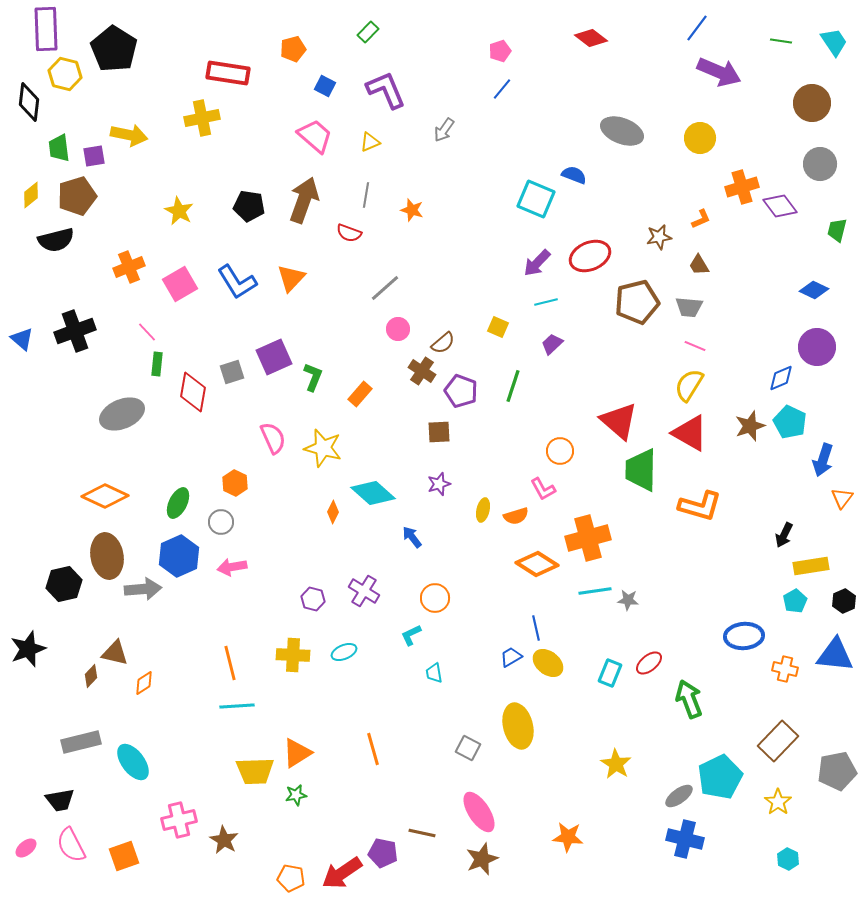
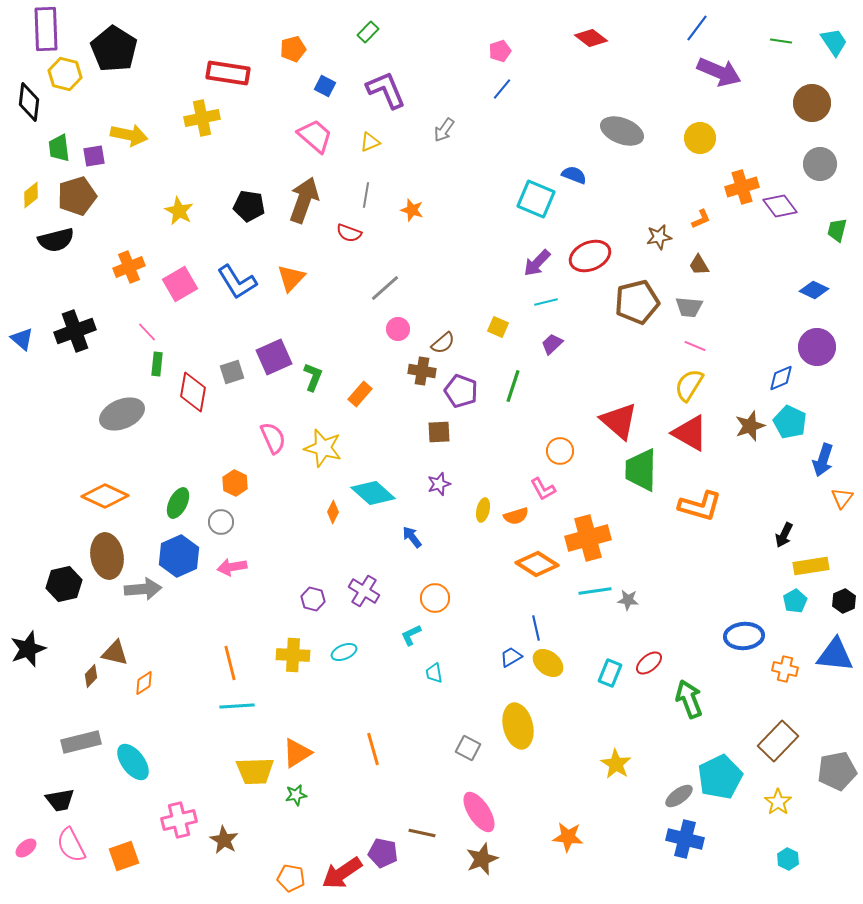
brown cross at (422, 371): rotated 24 degrees counterclockwise
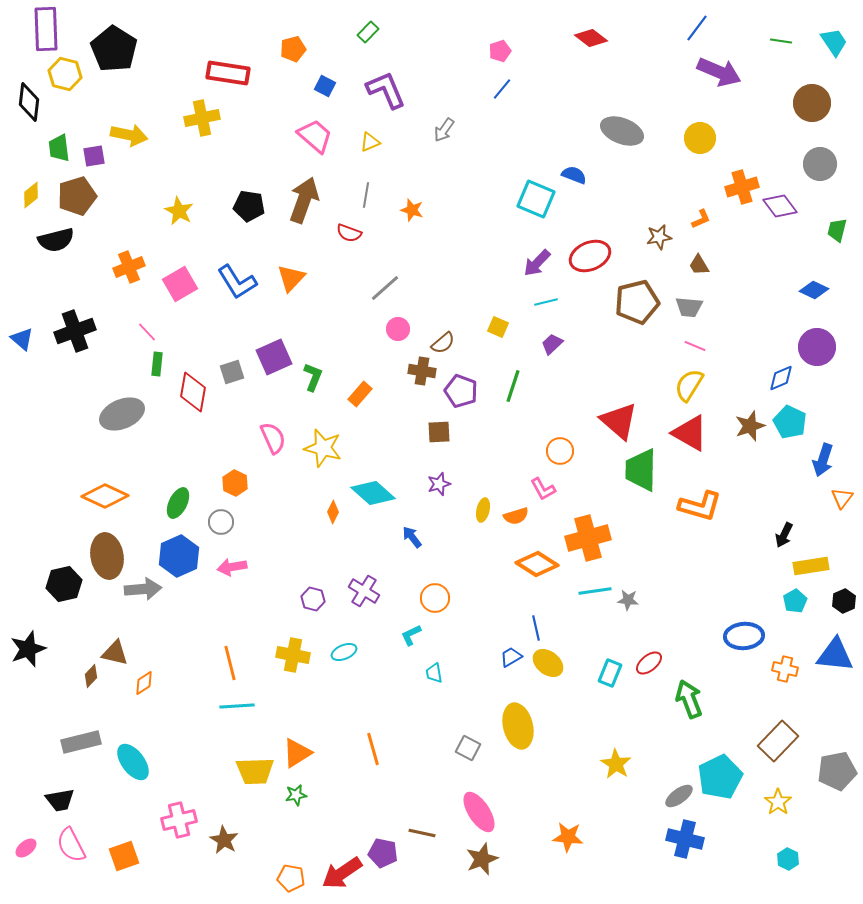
yellow cross at (293, 655): rotated 8 degrees clockwise
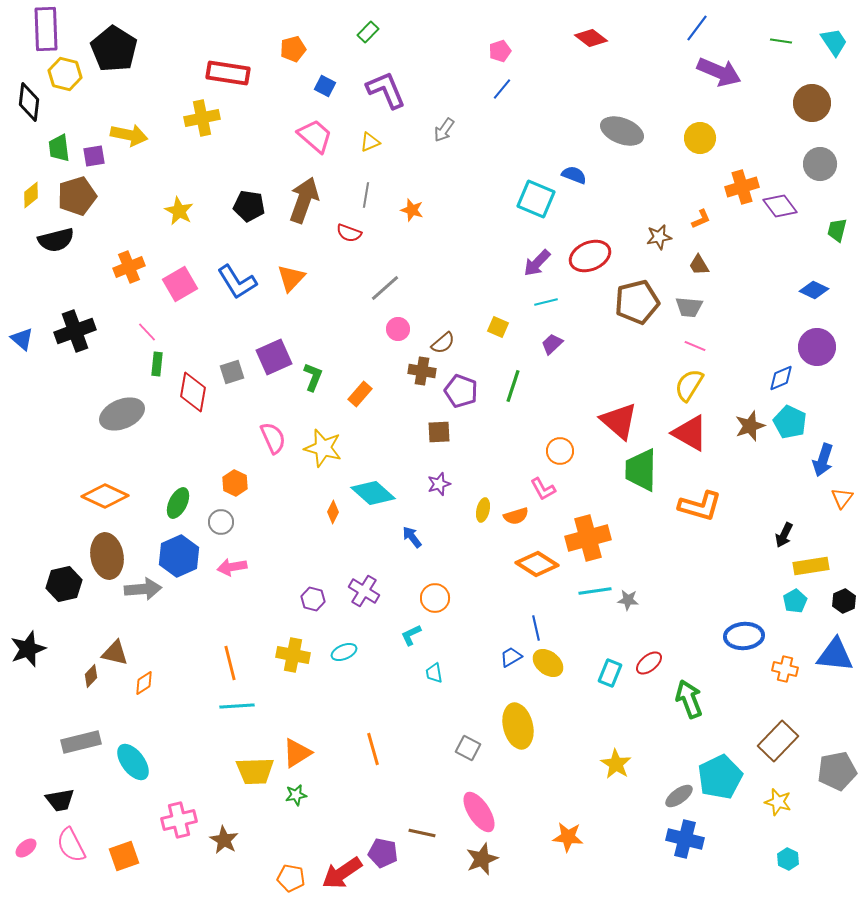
yellow star at (778, 802): rotated 20 degrees counterclockwise
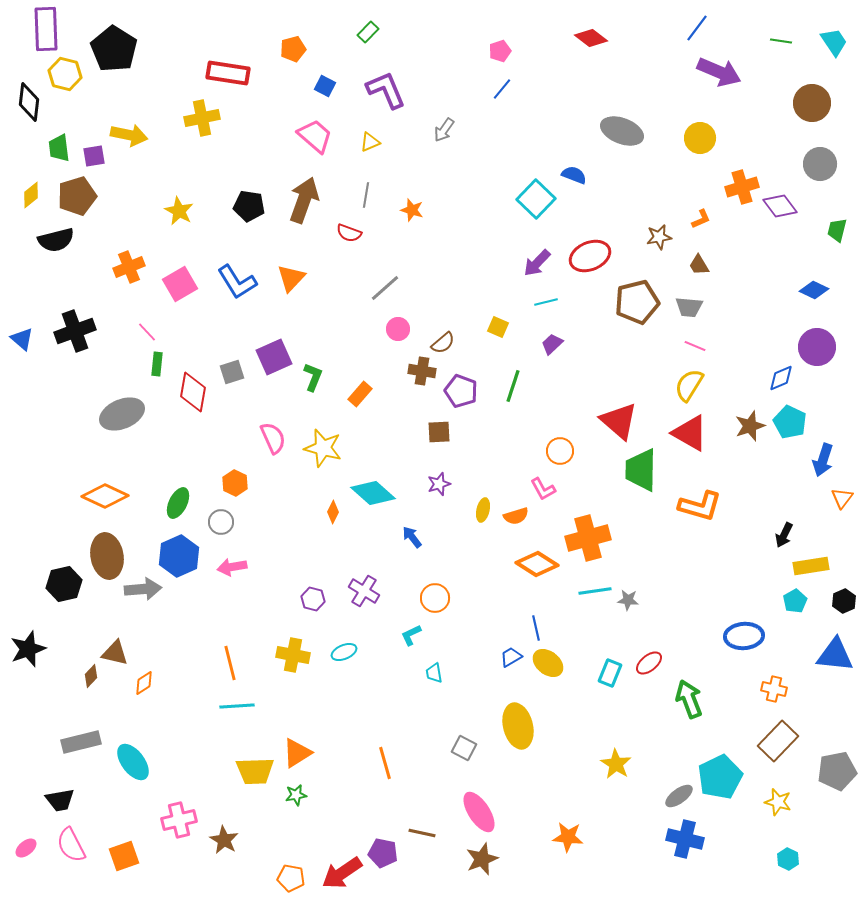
cyan square at (536, 199): rotated 21 degrees clockwise
orange cross at (785, 669): moved 11 px left, 20 px down
gray square at (468, 748): moved 4 px left
orange line at (373, 749): moved 12 px right, 14 px down
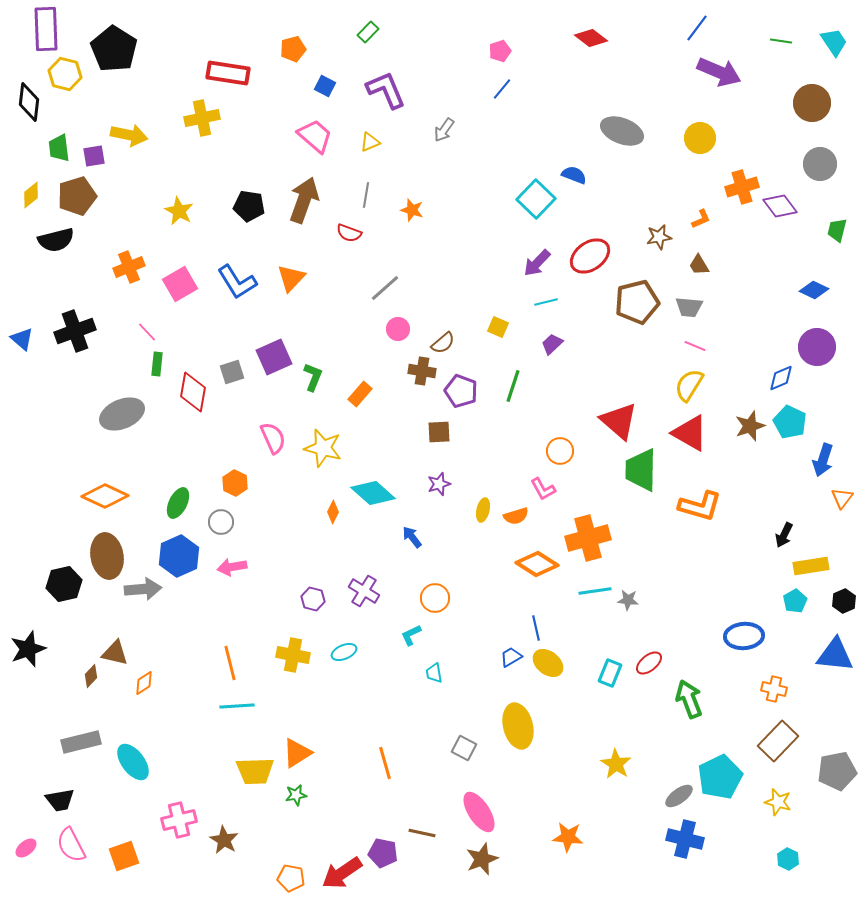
red ellipse at (590, 256): rotated 12 degrees counterclockwise
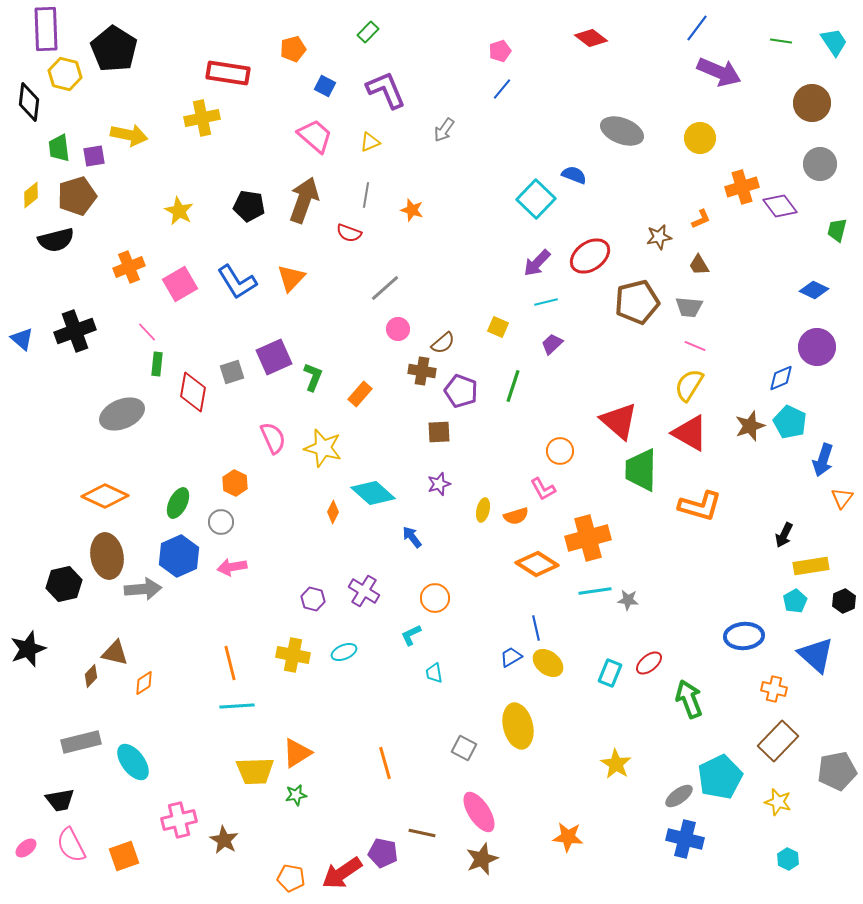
blue triangle at (835, 655): moved 19 px left; rotated 36 degrees clockwise
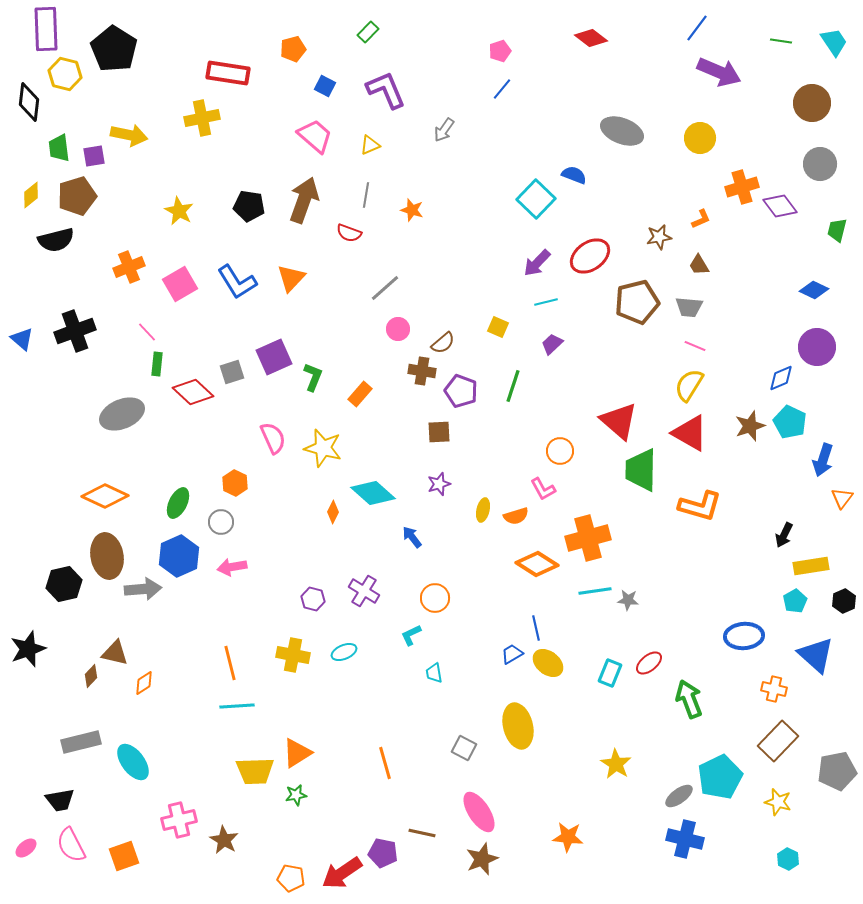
yellow triangle at (370, 142): moved 3 px down
red diamond at (193, 392): rotated 57 degrees counterclockwise
blue trapezoid at (511, 657): moved 1 px right, 3 px up
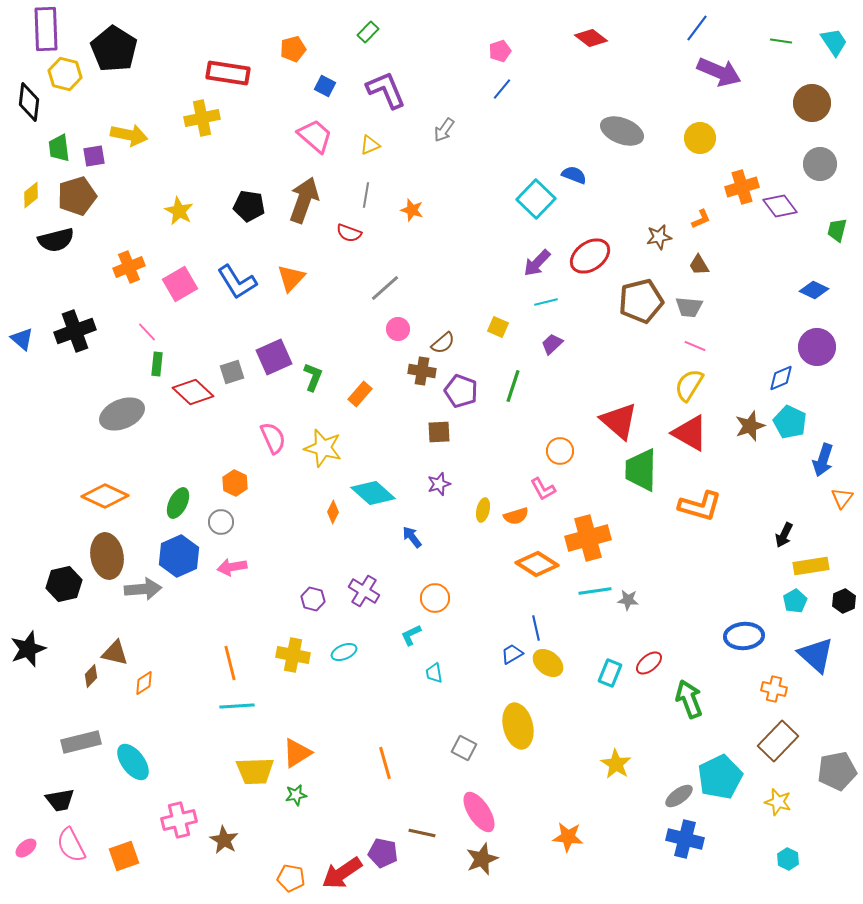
brown pentagon at (637, 302): moved 4 px right, 1 px up
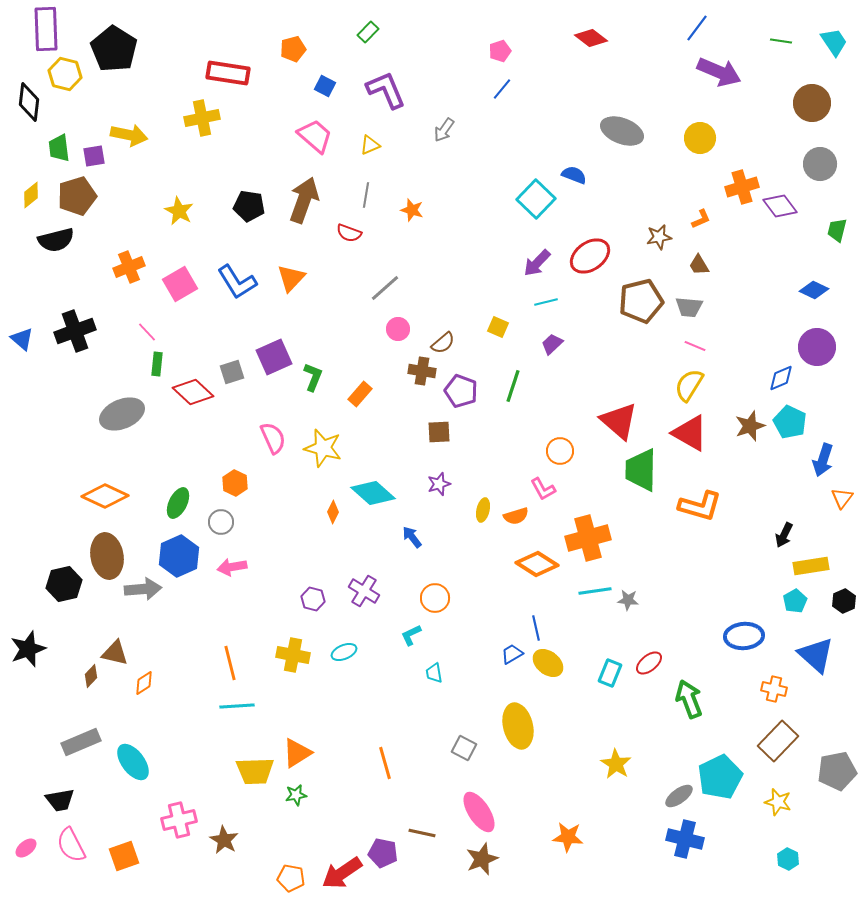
gray rectangle at (81, 742): rotated 9 degrees counterclockwise
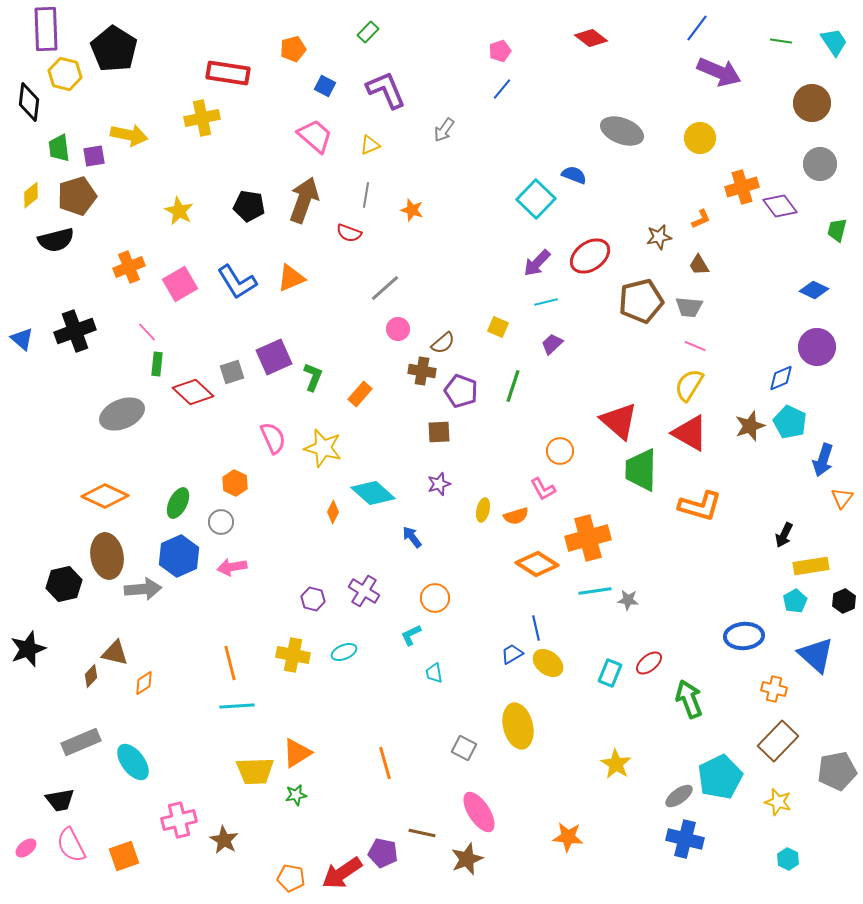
orange triangle at (291, 278): rotated 24 degrees clockwise
brown star at (482, 859): moved 15 px left
